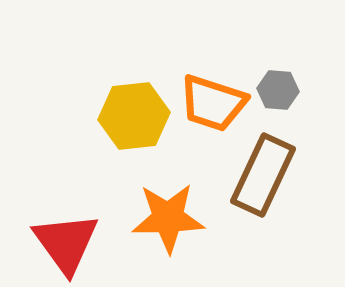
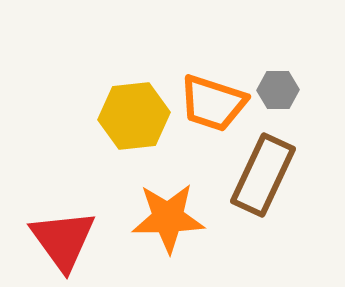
gray hexagon: rotated 6 degrees counterclockwise
red triangle: moved 3 px left, 3 px up
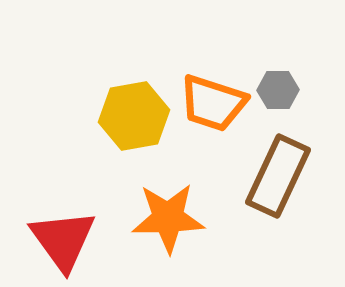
yellow hexagon: rotated 4 degrees counterclockwise
brown rectangle: moved 15 px right, 1 px down
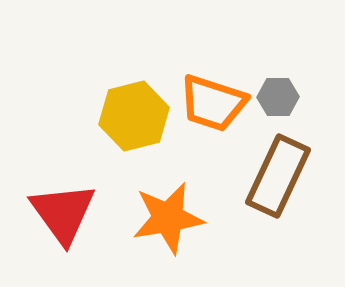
gray hexagon: moved 7 px down
yellow hexagon: rotated 4 degrees counterclockwise
orange star: rotated 8 degrees counterclockwise
red triangle: moved 27 px up
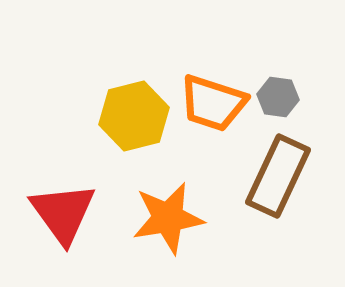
gray hexagon: rotated 9 degrees clockwise
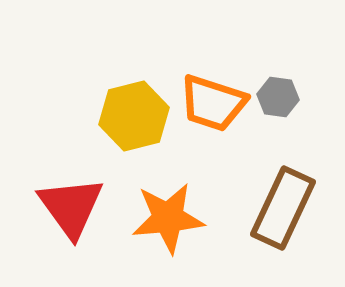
brown rectangle: moved 5 px right, 32 px down
red triangle: moved 8 px right, 6 px up
orange star: rotated 4 degrees clockwise
